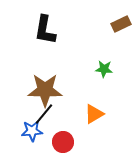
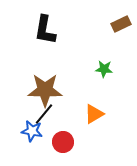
blue star: rotated 15 degrees clockwise
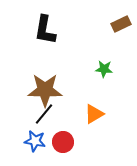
blue star: moved 3 px right, 10 px down
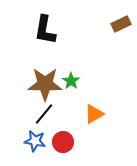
green star: moved 33 px left, 12 px down; rotated 30 degrees clockwise
brown star: moved 6 px up
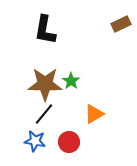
red circle: moved 6 px right
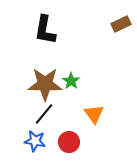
orange triangle: rotated 35 degrees counterclockwise
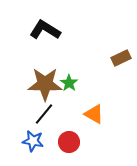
brown rectangle: moved 34 px down
black L-shape: rotated 112 degrees clockwise
green star: moved 2 px left, 2 px down
orange triangle: rotated 25 degrees counterclockwise
blue star: moved 2 px left
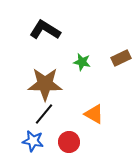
green star: moved 13 px right, 21 px up; rotated 24 degrees counterclockwise
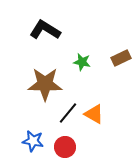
black line: moved 24 px right, 1 px up
red circle: moved 4 px left, 5 px down
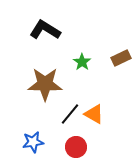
green star: rotated 24 degrees clockwise
black line: moved 2 px right, 1 px down
blue star: moved 1 px down; rotated 20 degrees counterclockwise
red circle: moved 11 px right
